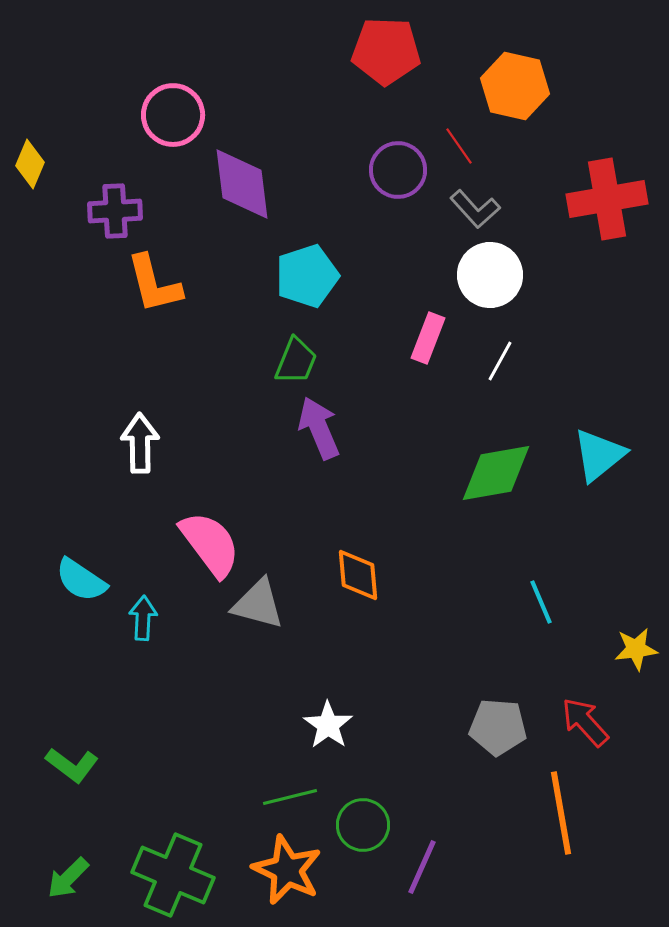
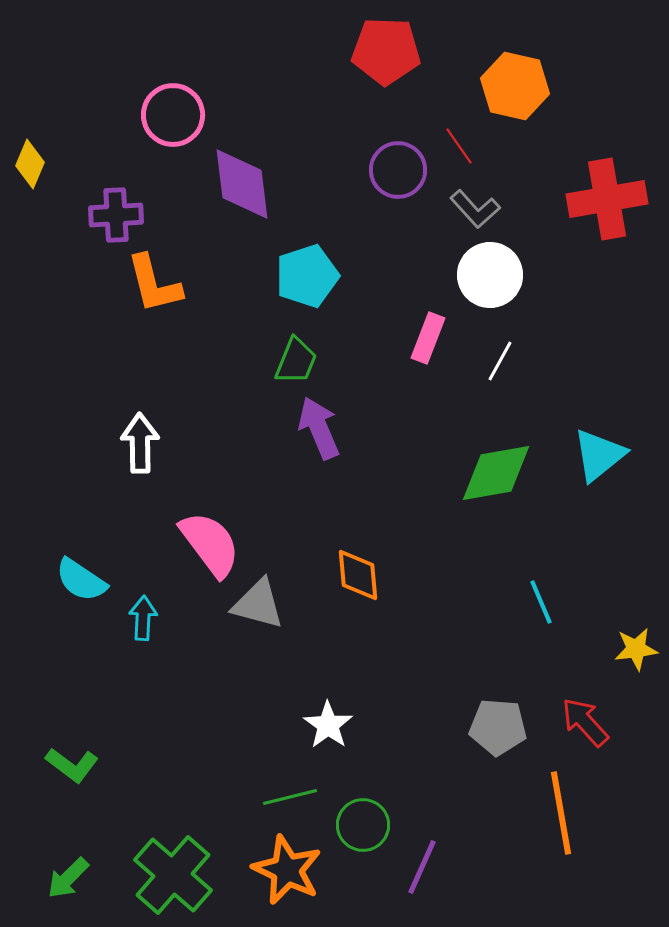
purple cross: moved 1 px right, 4 px down
green cross: rotated 18 degrees clockwise
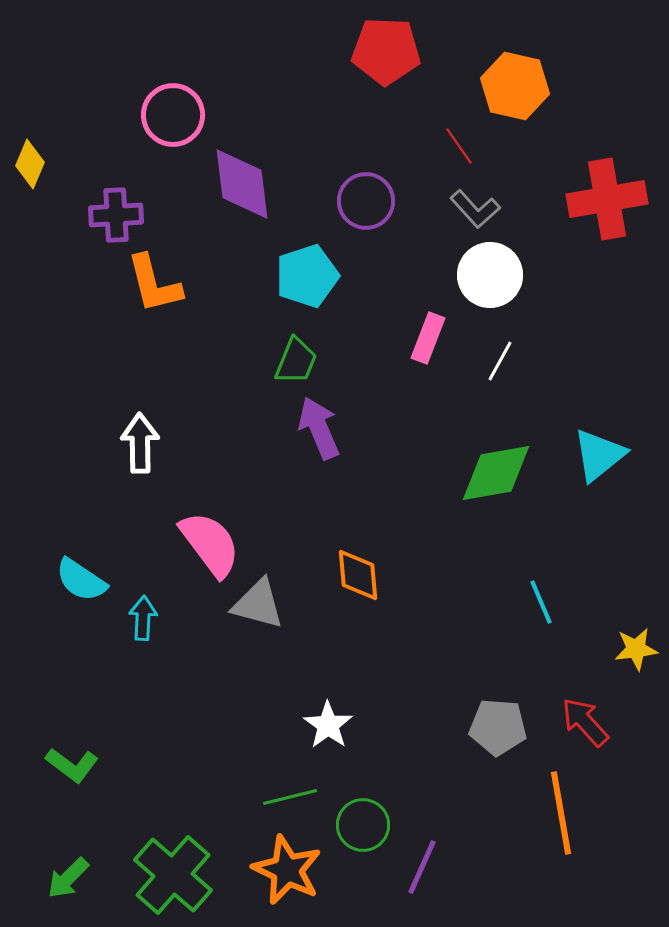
purple circle: moved 32 px left, 31 px down
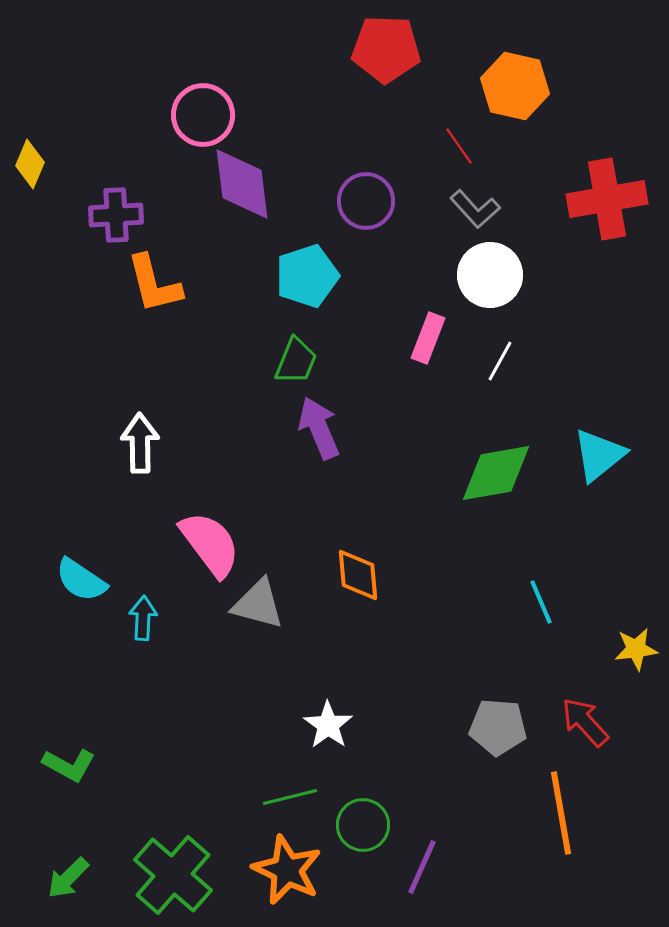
red pentagon: moved 2 px up
pink circle: moved 30 px right
green L-shape: moved 3 px left; rotated 8 degrees counterclockwise
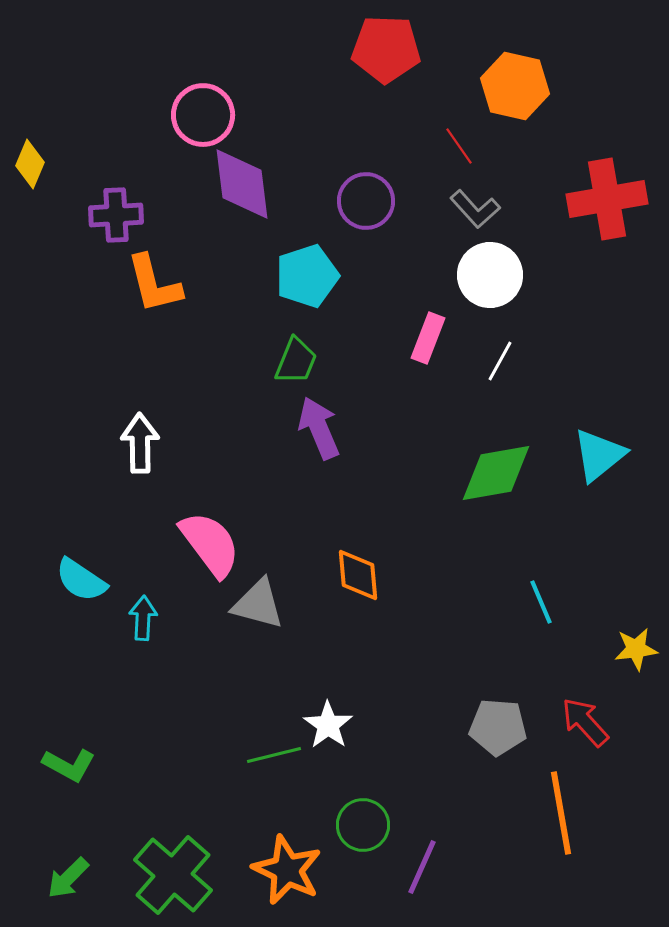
green line: moved 16 px left, 42 px up
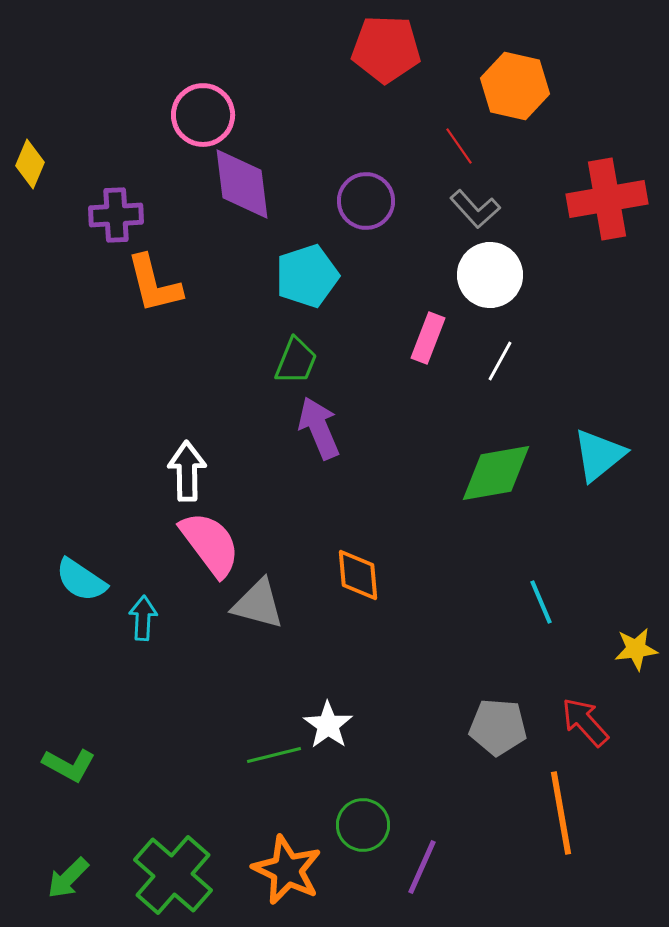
white arrow: moved 47 px right, 28 px down
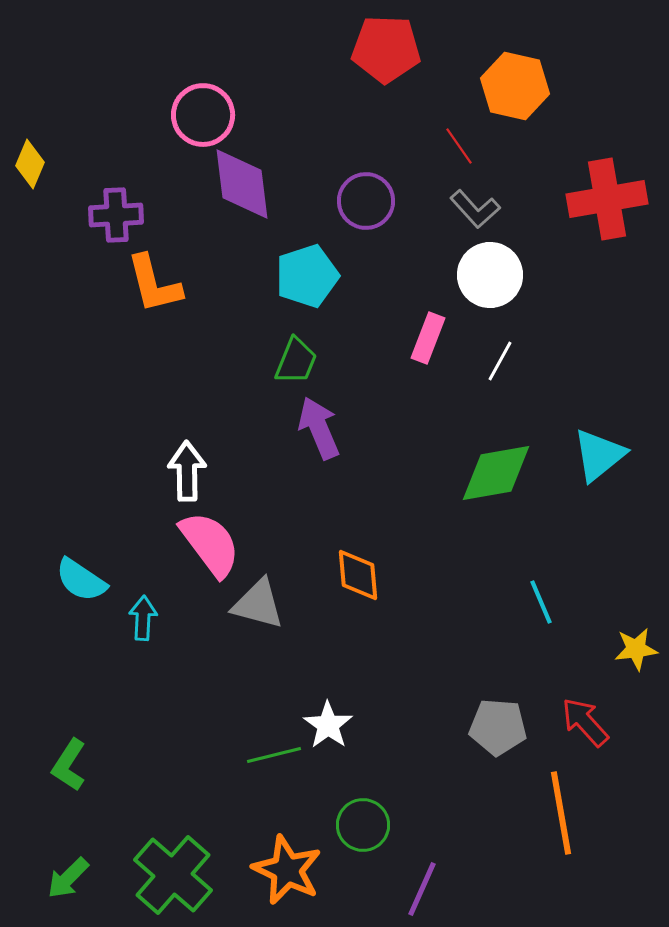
green L-shape: rotated 94 degrees clockwise
purple line: moved 22 px down
